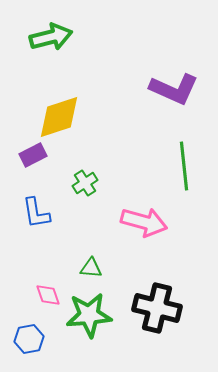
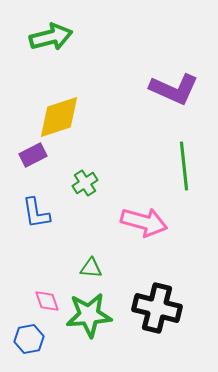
pink diamond: moved 1 px left, 6 px down
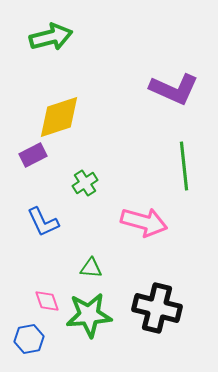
blue L-shape: moved 7 px right, 9 px down; rotated 16 degrees counterclockwise
